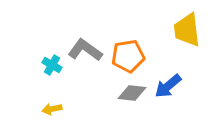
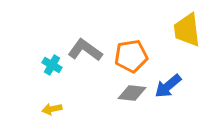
orange pentagon: moved 3 px right
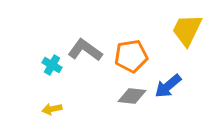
yellow trapezoid: rotated 33 degrees clockwise
gray diamond: moved 3 px down
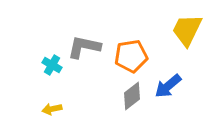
gray L-shape: moved 1 px left, 3 px up; rotated 24 degrees counterclockwise
gray diamond: rotated 44 degrees counterclockwise
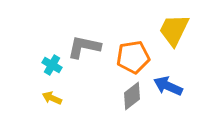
yellow trapezoid: moved 13 px left
orange pentagon: moved 2 px right, 1 px down
blue arrow: rotated 64 degrees clockwise
yellow arrow: moved 11 px up; rotated 36 degrees clockwise
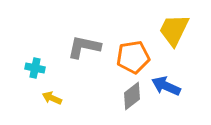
cyan cross: moved 17 px left, 3 px down; rotated 18 degrees counterclockwise
blue arrow: moved 2 px left
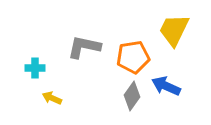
cyan cross: rotated 12 degrees counterclockwise
gray diamond: rotated 16 degrees counterclockwise
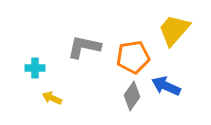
yellow trapezoid: rotated 15 degrees clockwise
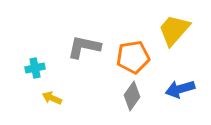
cyan cross: rotated 12 degrees counterclockwise
blue arrow: moved 14 px right, 3 px down; rotated 40 degrees counterclockwise
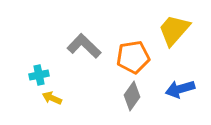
gray L-shape: moved 1 px up; rotated 32 degrees clockwise
cyan cross: moved 4 px right, 7 px down
